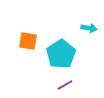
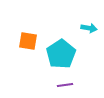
purple line: rotated 21 degrees clockwise
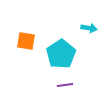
orange square: moved 2 px left
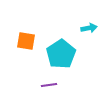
cyan arrow: rotated 21 degrees counterclockwise
purple line: moved 16 px left
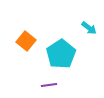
cyan arrow: rotated 49 degrees clockwise
orange square: rotated 30 degrees clockwise
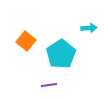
cyan arrow: rotated 42 degrees counterclockwise
